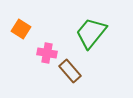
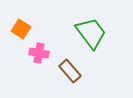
green trapezoid: rotated 104 degrees clockwise
pink cross: moved 8 px left
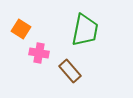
green trapezoid: moved 6 px left, 3 px up; rotated 48 degrees clockwise
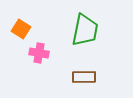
brown rectangle: moved 14 px right, 6 px down; rotated 50 degrees counterclockwise
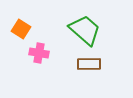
green trapezoid: rotated 60 degrees counterclockwise
brown rectangle: moved 5 px right, 13 px up
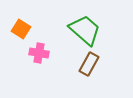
brown rectangle: rotated 60 degrees counterclockwise
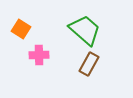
pink cross: moved 2 px down; rotated 12 degrees counterclockwise
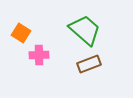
orange square: moved 4 px down
brown rectangle: rotated 40 degrees clockwise
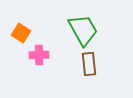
green trapezoid: moved 2 px left; rotated 20 degrees clockwise
brown rectangle: rotated 75 degrees counterclockwise
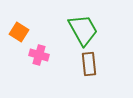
orange square: moved 2 px left, 1 px up
pink cross: rotated 18 degrees clockwise
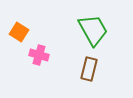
green trapezoid: moved 10 px right
brown rectangle: moved 5 px down; rotated 20 degrees clockwise
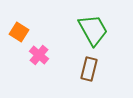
pink cross: rotated 24 degrees clockwise
